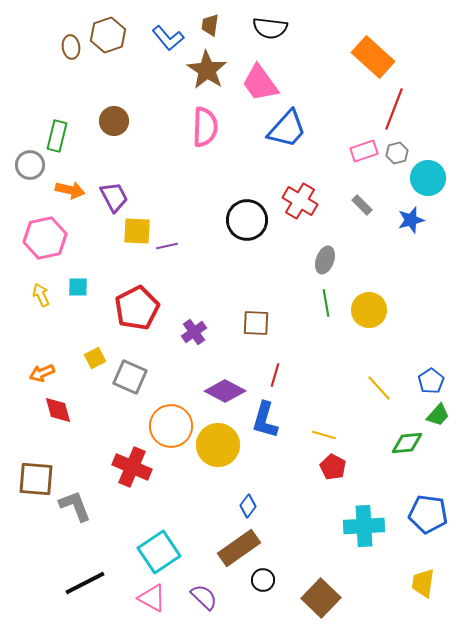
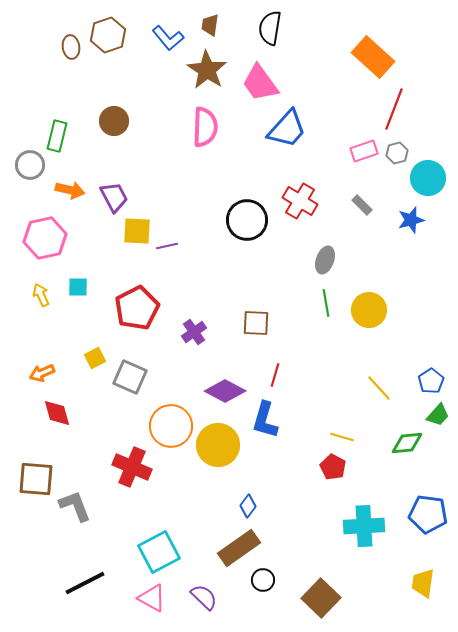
black semicircle at (270, 28): rotated 92 degrees clockwise
red diamond at (58, 410): moved 1 px left, 3 px down
yellow line at (324, 435): moved 18 px right, 2 px down
cyan square at (159, 552): rotated 6 degrees clockwise
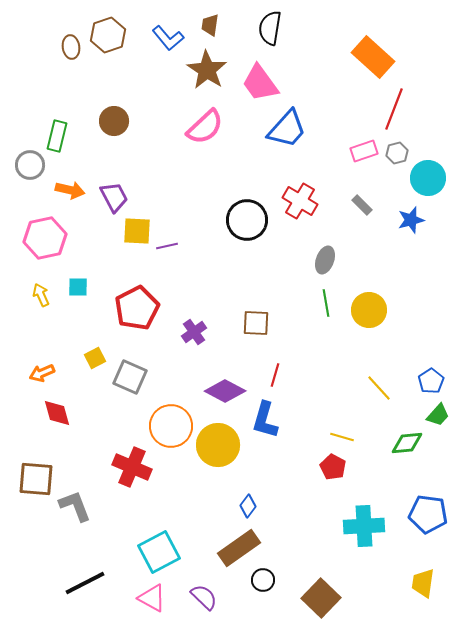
pink semicircle at (205, 127): rotated 45 degrees clockwise
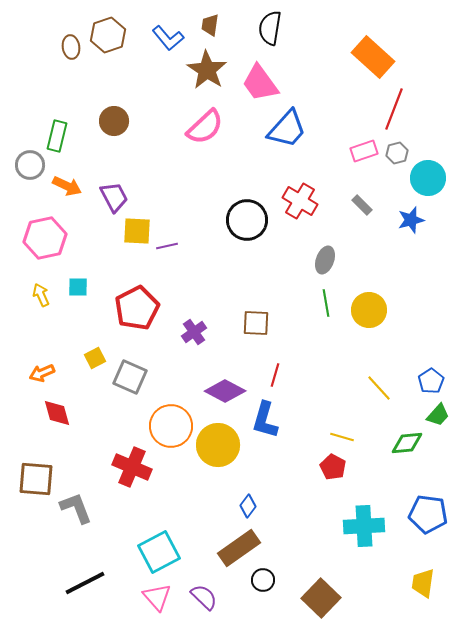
orange arrow at (70, 190): moved 3 px left, 4 px up; rotated 12 degrees clockwise
gray L-shape at (75, 506): moved 1 px right, 2 px down
pink triangle at (152, 598): moved 5 px right, 1 px up; rotated 20 degrees clockwise
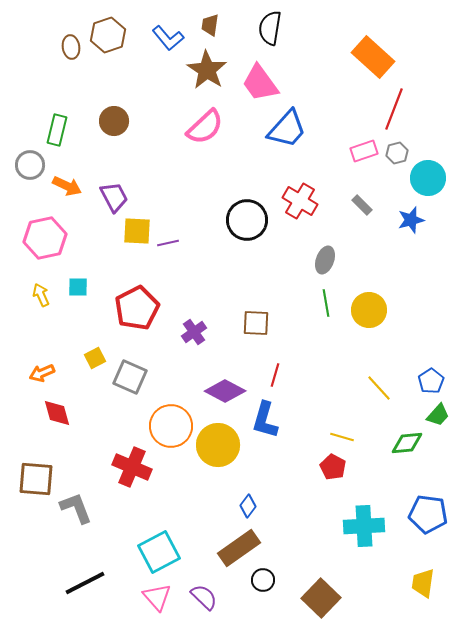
green rectangle at (57, 136): moved 6 px up
purple line at (167, 246): moved 1 px right, 3 px up
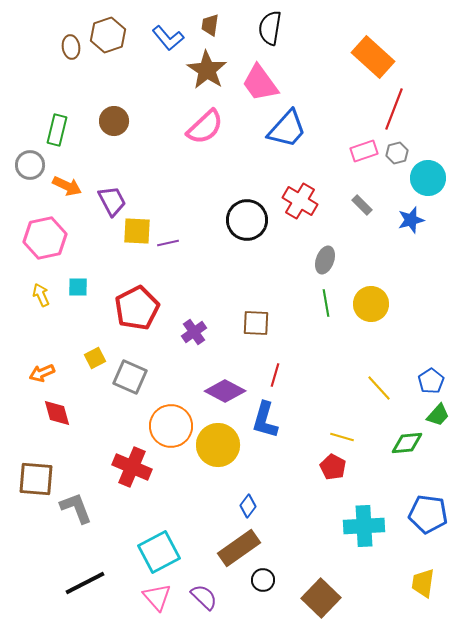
purple trapezoid at (114, 197): moved 2 px left, 4 px down
yellow circle at (369, 310): moved 2 px right, 6 px up
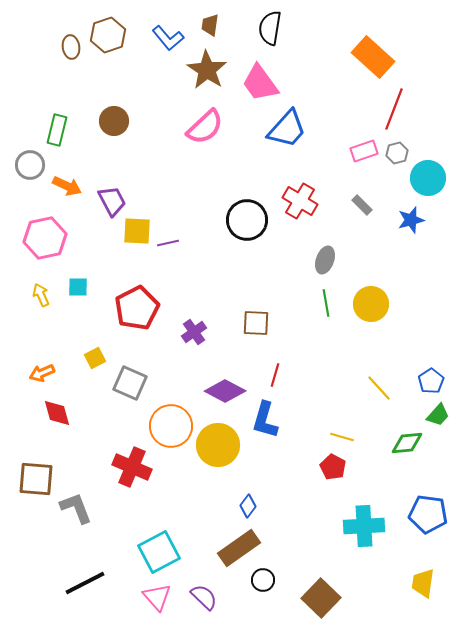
gray square at (130, 377): moved 6 px down
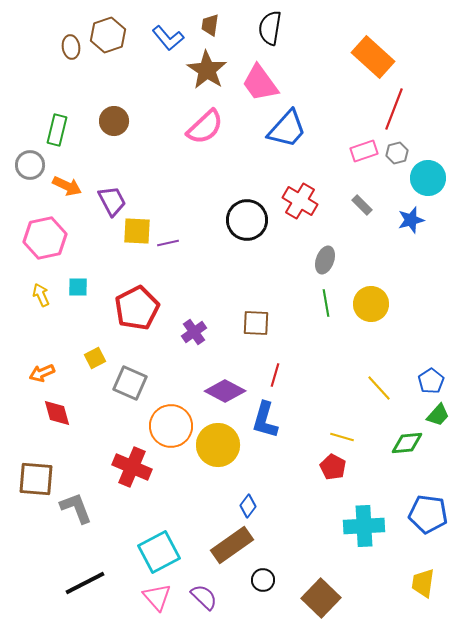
brown rectangle at (239, 548): moved 7 px left, 3 px up
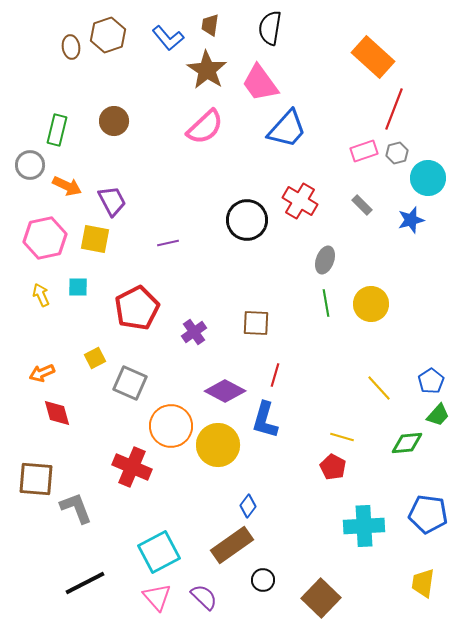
yellow square at (137, 231): moved 42 px left, 8 px down; rotated 8 degrees clockwise
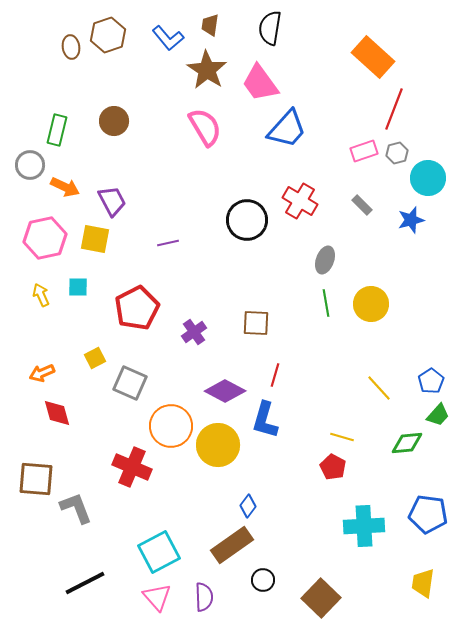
pink semicircle at (205, 127): rotated 78 degrees counterclockwise
orange arrow at (67, 186): moved 2 px left, 1 px down
purple semicircle at (204, 597): rotated 44 degrees clockwise
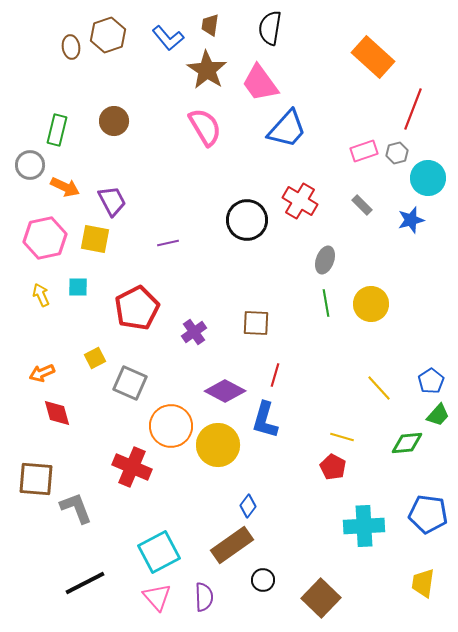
red line at (394, 109): moved 19 px right
